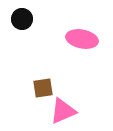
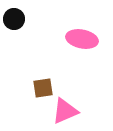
black circle: moved 8 px left
pink triangle: moved 2 px right
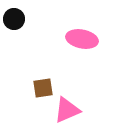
pink triangle: moved 2 px right, 1 px up
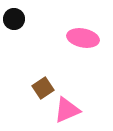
pink ellipse: moved 1 px right, 1 px up
brown square: rotated 25 degrees counterclockwise
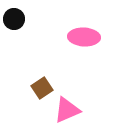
pink ellipse: moved 1 px right, 1 px up; rotated 8 degrees counterclockwise
brown square: moved 1 px left
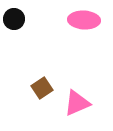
pink ellipse: moved 17 px up
pink triangle: moved 10 px right, 7 px up
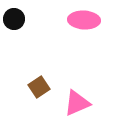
brown square: moved 3 px left, 1 px up
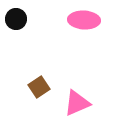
black circle: moved 2 px right
